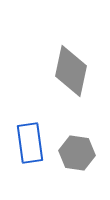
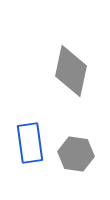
gray hexagon: moved 1 px left, 1 px down
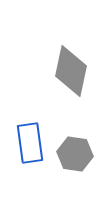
gray hexagon: moved 1 px left
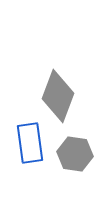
gray diamond: moved 13 px left, 25 px down; rotated 9 degrees clockwise
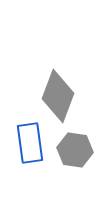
gray hexagon: moved 4 px up
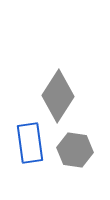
gray diamond: rotated 12 degrees clockwise
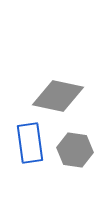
gray diamond: rotated 69 degrees clockwise
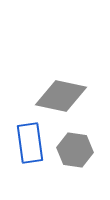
gray diamond: moved 3 px right
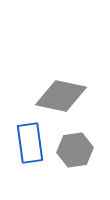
gray hexagon: rotated 16 degrees counterclockwise
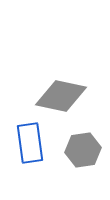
gray hexagon: moved 8 px right
